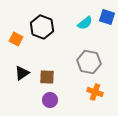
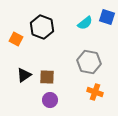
black triangle: moved 2 px right, 2 px down
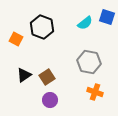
brown square: rotated 35 degrees counterclockwise
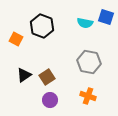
blue square: moved 1 px left
cyan semicircle: rotated 49 degrees clockwise
black hexagon: moved 1 px up
orange cross: moved 7 px left, 4 px down
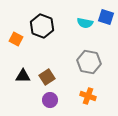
black triangle: moved 1 px left, 1 px down; rotated 35 degrees clockwise
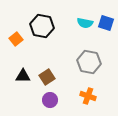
blue square: moved 6 px down
black hexagon: rotated 10 degrees counterclockwise
orange square: rotated 24 degrees clockwise
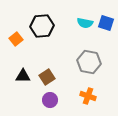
black hexagon: rotated 15 degrees counterclockwise
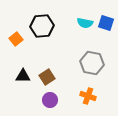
gray hexagon: moved 3 px right, 1 px down
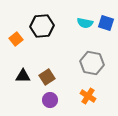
orange cross: rotated 14 degrees clockwise
